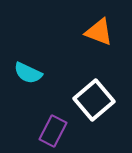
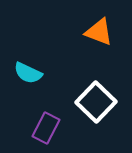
white square: moved 2 px right, 2 px down; rotated 6 degrees counterclockwise
purple rectangle: moved 7 px left, 3 px up
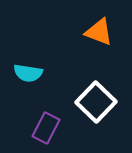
cyan semicircle: rotated 16 degrees counterclockwise
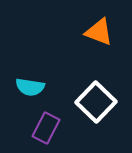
cyan semicircle: moved 2 px right, 14 px down
